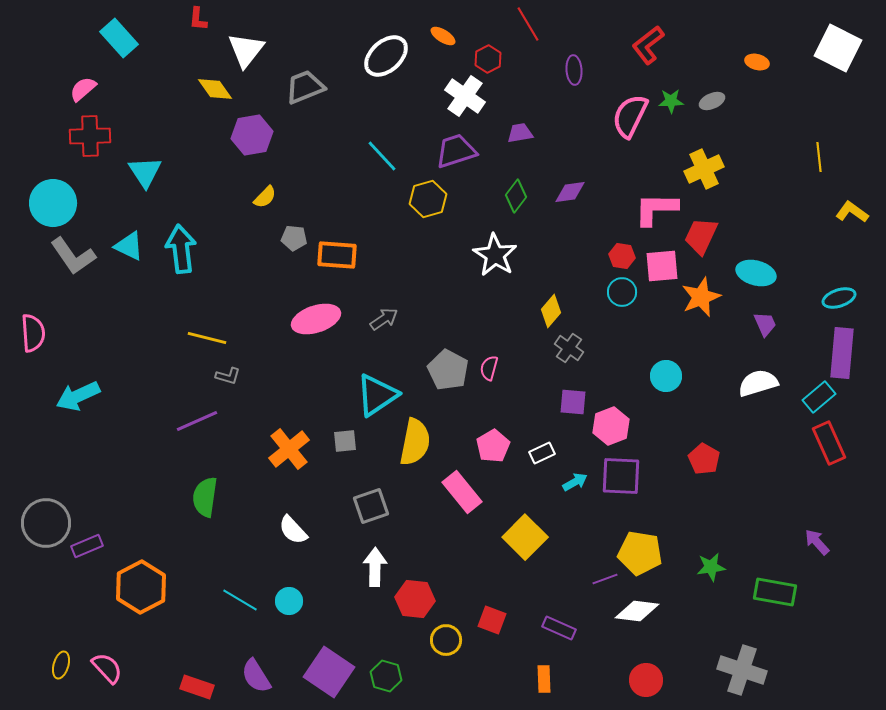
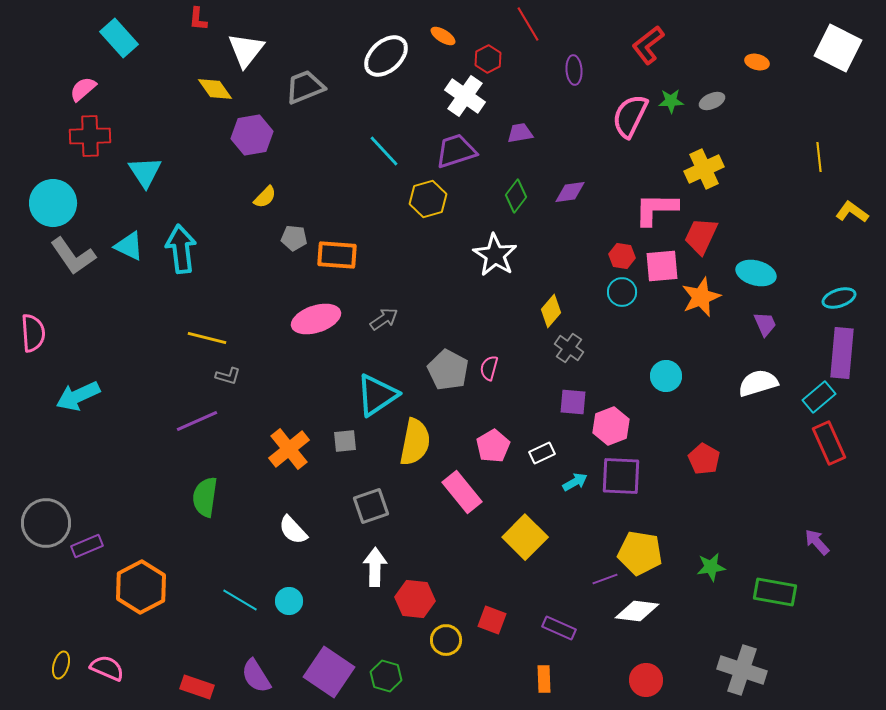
cyan line at (382, 156): moved 2 px right, 5 px up
pink semicircle at (107, 668): rotated 24 degrees counterclockwise
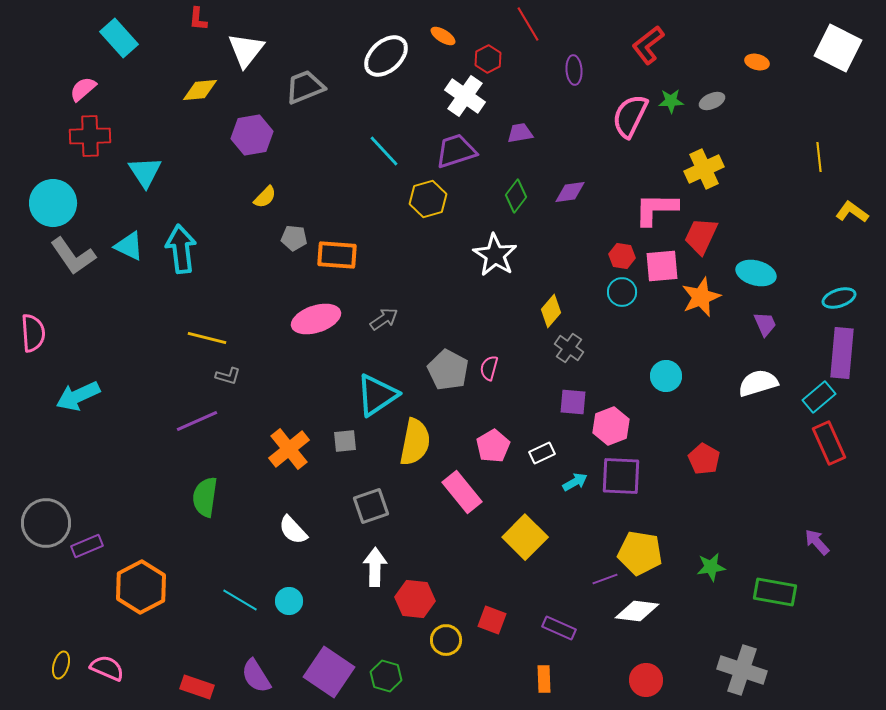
yellow diamond at (215, 89): moved 15 px left, 1 px down; rotated 60 degrees counterclockwise
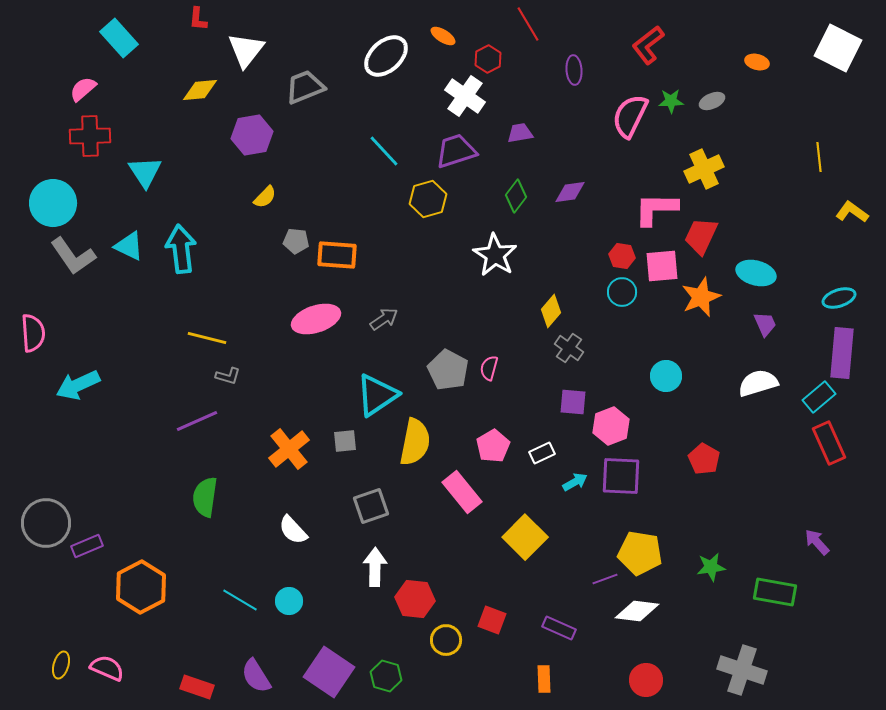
gray pentagon at (294, 238): moved 2 px right, 3 px down
cyan arrow at (78, 396): moved 11 px up
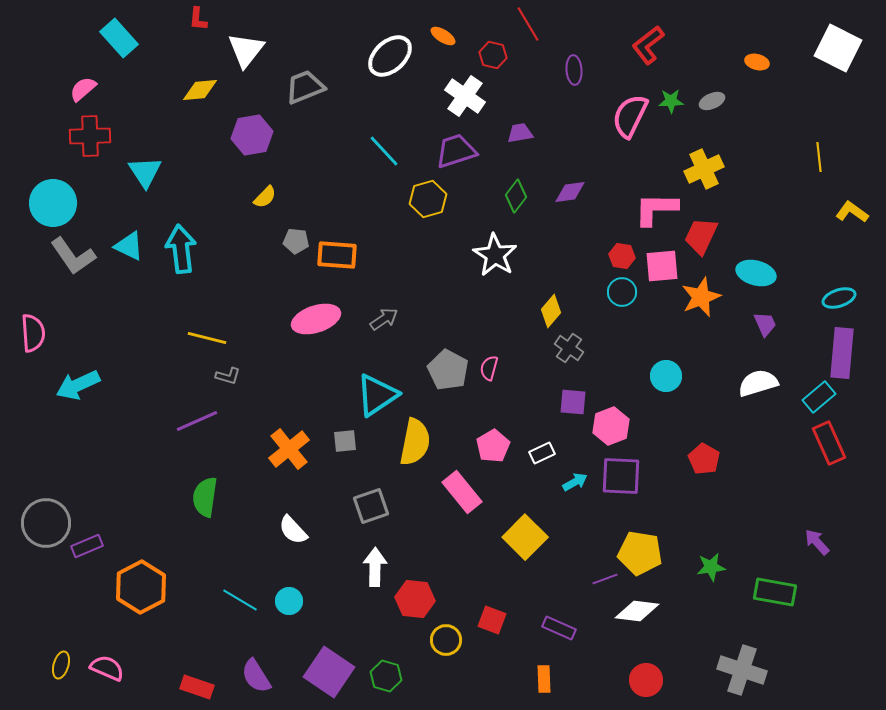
white ellipse at (386, 56): moved 4 px right
red hexagon at (488, 59): moved 5 px right, 4 px up; rotated 20 degrees counterclockwise
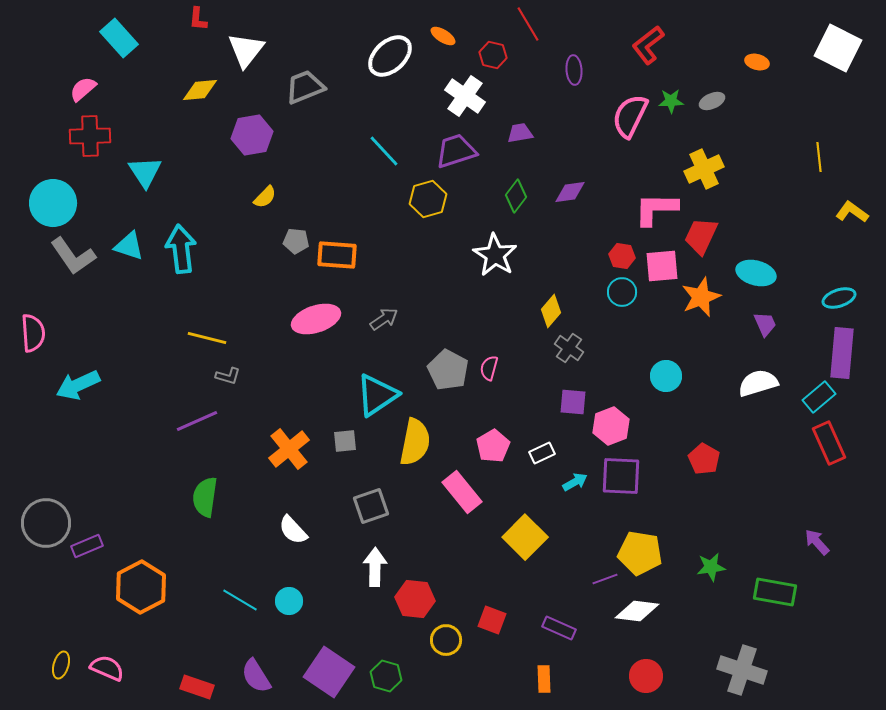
cyan triangle at (129, 246): rotated 8 degrees counterclockwise
red circle at (646, 680): moved 4 px up
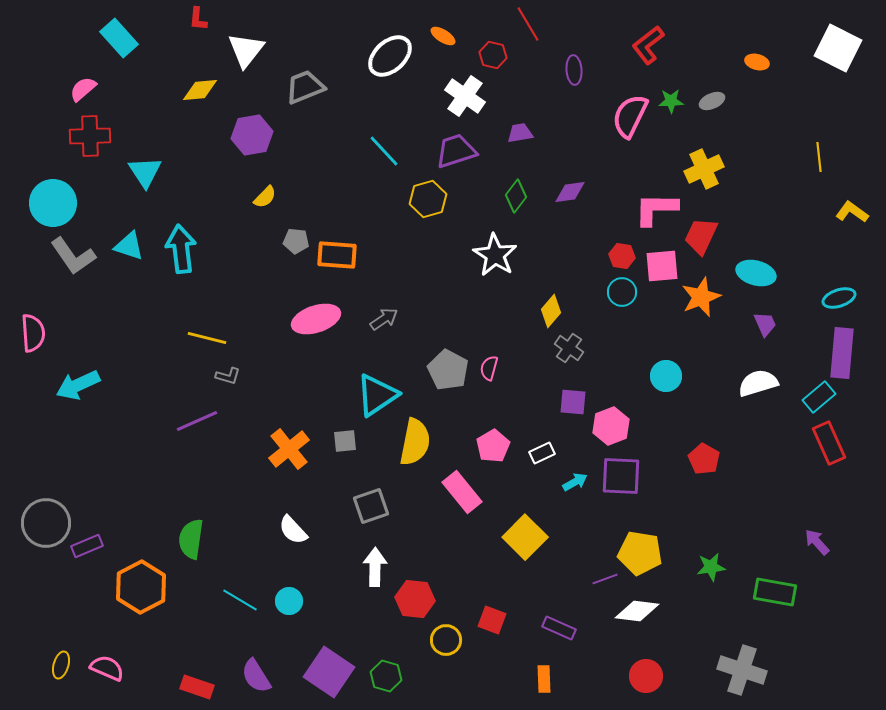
green semicircle at (205, 497): moved 14 px left, 42 px down
